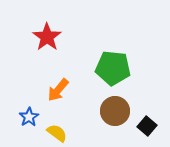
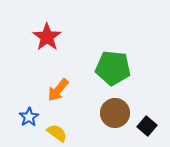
brown circle: moved 2 px down
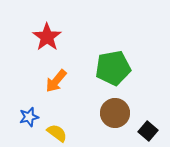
green pentagon: rotated 16 degrees counterclockwise
orange arrow: moved 2 px left, 9 px up
blue star: rotated 18 degrees clockwise
black square: moved 1 px right, 5 px down
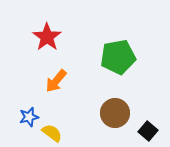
green pentagon: moved 5 px right, 11 px up
yellow semicircle: moved 5 px left
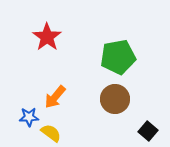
orange arrow: moved 1 px left, 16 px down
brown circle: moved 14 px up
blue star: rotated 12 degrees clockwise
yellow semicircle: moved 1 px left
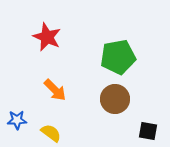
red star: rotated 12 degrees counterclockwise
orange arrow: moved 7 px up; rotated 85 degrees counterclockwise
blue star: moved 12 px left, 3 px down
black square: rotated 30 degrees counterclockwise
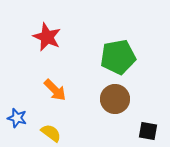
blue star: moved 2 px up; rotated 18 degrees clockwise
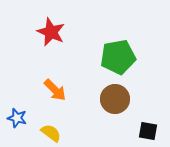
red star: moved 4 px right, 5 px up
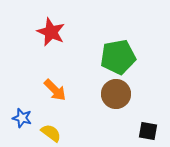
brown circle: moved 1 px right, 5 px up
blue star: moved 5 px right
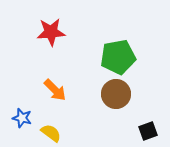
red star: rotated 28 degrees counterclockwise
black square: rotated 30 degrees counterclockwise
